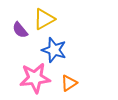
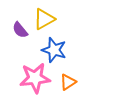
orange triangle: moved 1 px left, 1 px up
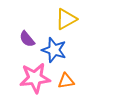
yellow triangle: moved 22 px right
purple semicircle: moved 7 px right, 9 px down
orange triangle: moved 2 px left, 1 px up; rotated 24 degrees clockwise
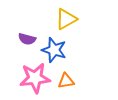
purple semicircle: rotated 36 degrees counterclockwise
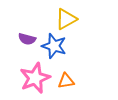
blue star: moved 4 px up
pink star: rotated 16 degrees counterclockwise
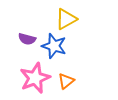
orange triangle: rotated 30 degrees counterclockwise
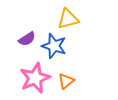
yellow triangle: moved 2 px right; rotated 15 degrees clockwise
purple semicircle: rotated 48 degrees counterclockwise
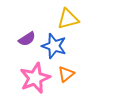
orange triangle: moved 7 px up
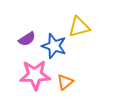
yellow triangle: moved 11 px right, 8 px down
orange triangle: moved 1 px left, 8 px down
pink star: moved 3 px up; rotated 20 degrees clockwise
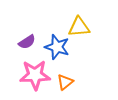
yellow triangle: rotated 10 degrees clockwise
purple semicircle: moved 3 px down
blue star: moved 3 px right, 1 px down
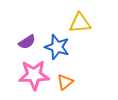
yellow triangle: moved 1 px right, 4 px up
pink star: moved 1 px left
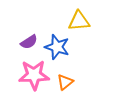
yellow triangle: moved 1 px left, 2 px up
purple semicircle: moved 2 px right
